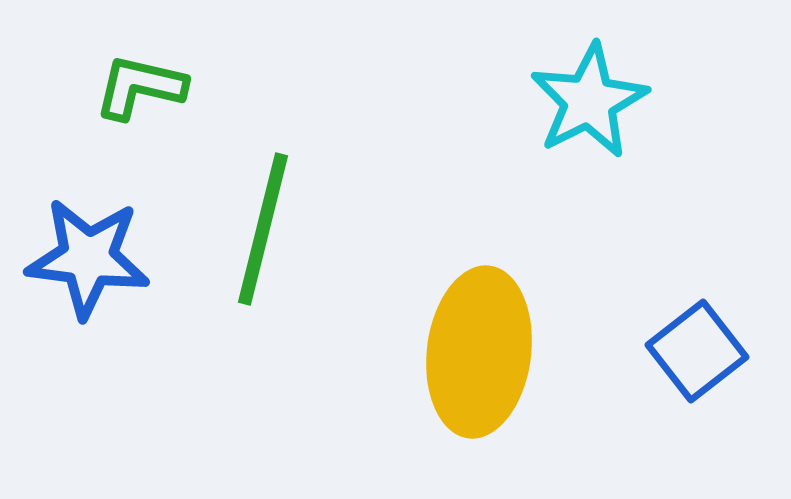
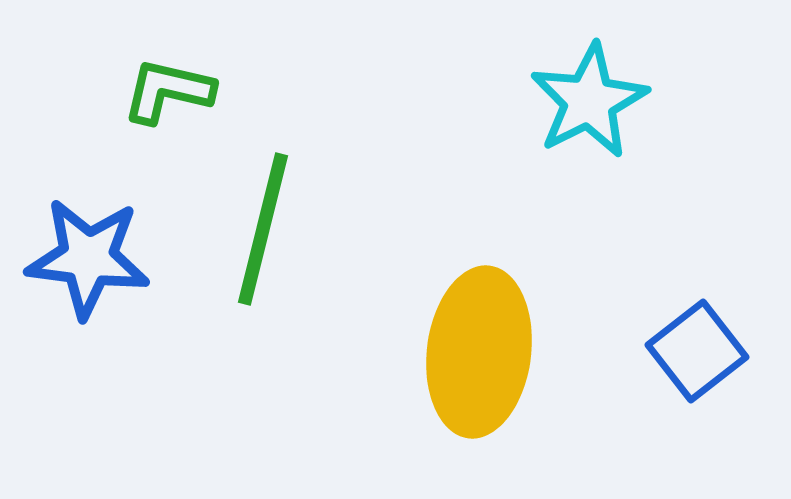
green L-shape: moved 28 px right, 4 px down
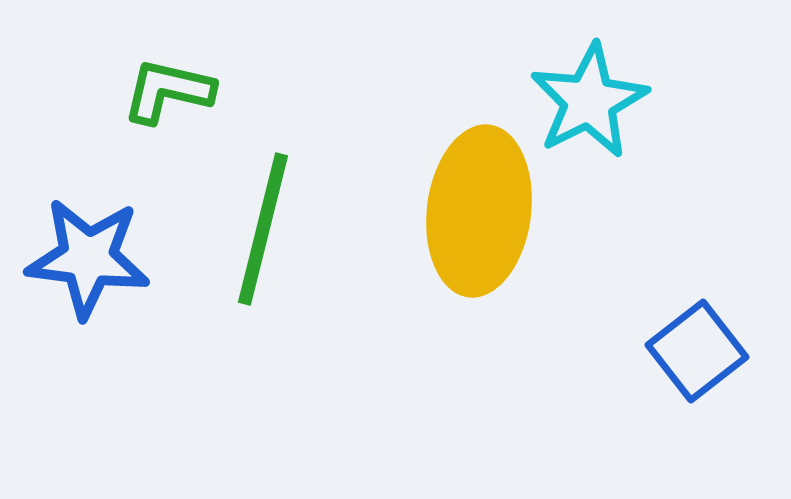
yellow ellipse: moved 141 px up
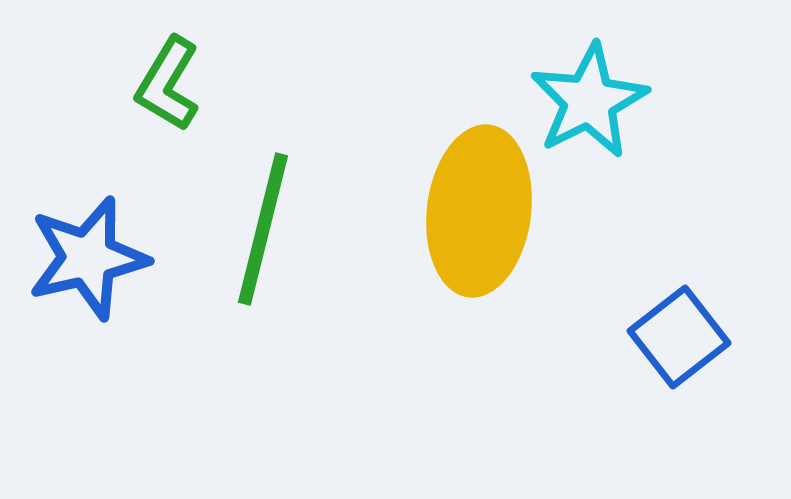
green L-shape: moved 7 px up; rotated 72 degrees counterclockwise
blue star: rotated 20 degrees counterclockwise
blue square: moved 18 px left, 14 px up
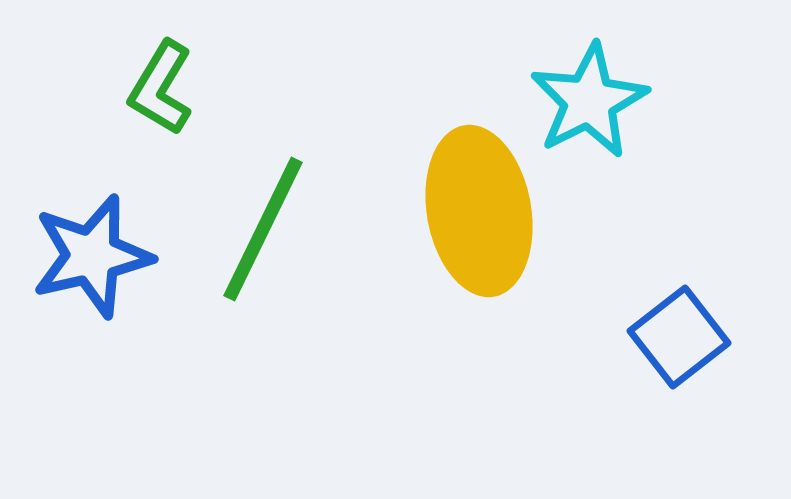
green L-shape: moved 7 px left, 4 px down
yellow ellipse: rotated 17 degrees counterclockwise
green line: rotated 12 degrees clockwise
blue star: moved 4 px right, 2 px up
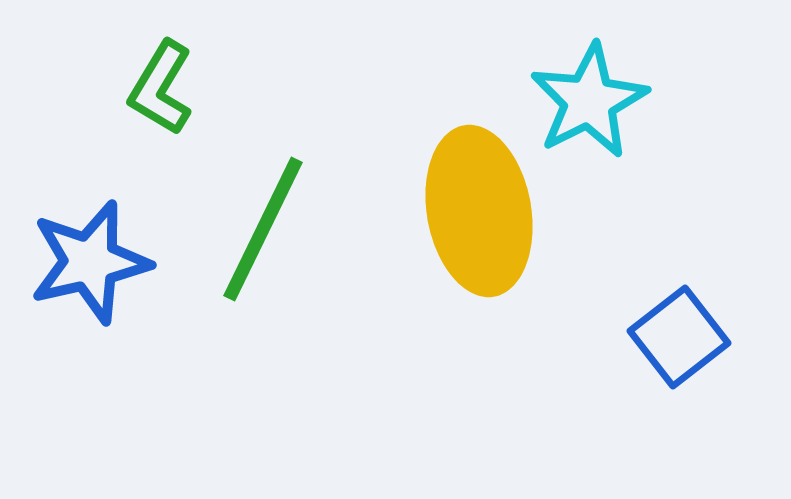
blue star: moved 2 px left, 6 px down
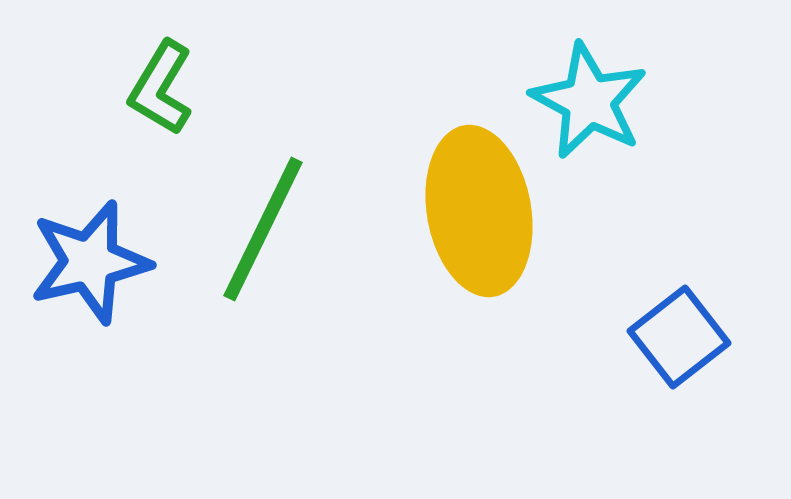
cyan star: rotated 17 degrees counterclockwise
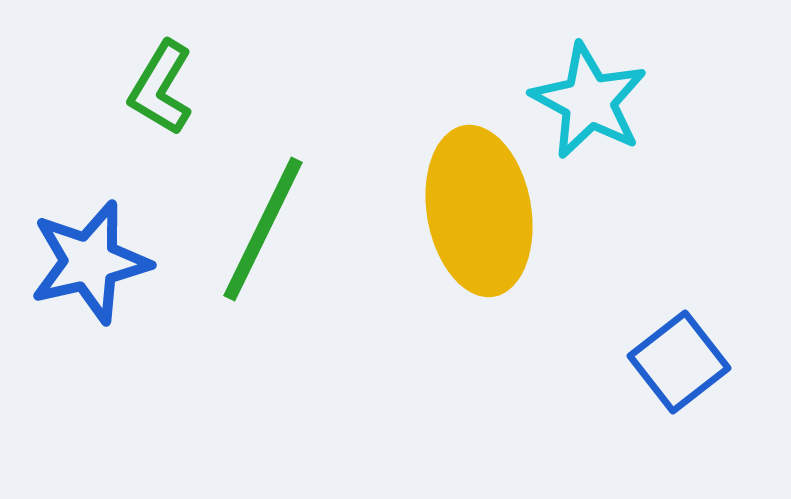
blue square: moved 25 px down
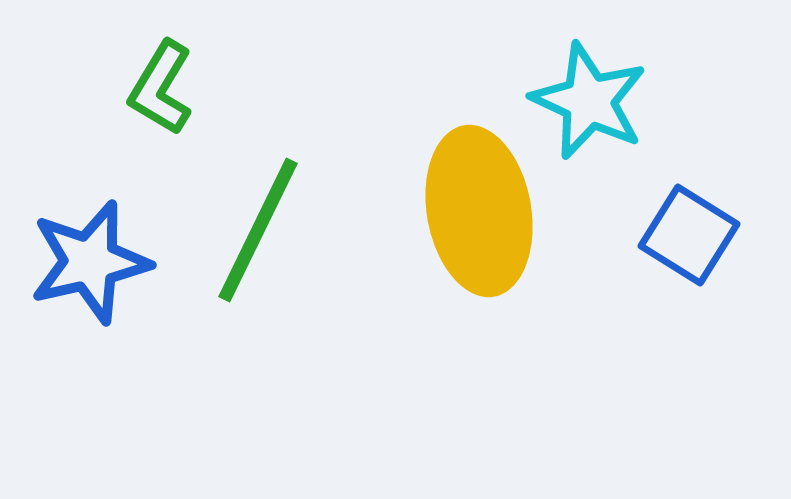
cyan star: rotated 3 degrees counterclockwise
green line: moved 5 px left, 1 px down
blue square: moved 10 px right, 127 px up; rotated 20 degrees counterclockwise
